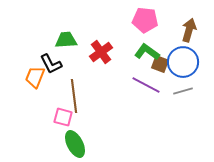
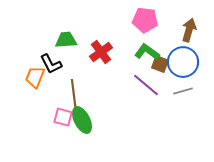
purple line: rotated 12 degrees clockwise
green ellipse: moved 7 px right, 24 px up
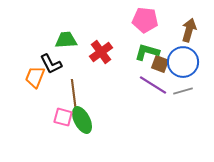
green L-shape: rotated 20 degrees counterclockwise
purple line: moved 7 px right; rotated 8 degrees counterclockwise
